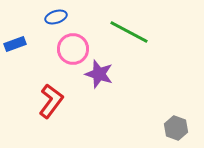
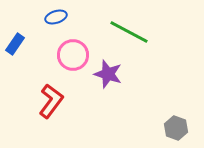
blue rectangle: rotated 35 degrees counterclockwise
pink circle: moved 6 px down
purple star: moved 9 px right
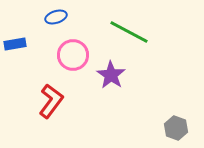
blue rectangle: rotated 45 degrees clockwise
purple star: moved 3 px right, 1 px down; rotated 16 degrees clockwise
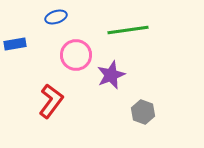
green line: moved 1 px left, 2 px up; rotated 36 degrees counterclockwise
pink circle: moved 3 px right
purple star: rotated 16 degrees clockwise
gray hexagon: moved 33 px left, 16 px up
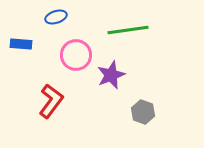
blue rectangle: moved 6 px right; rotated 15 degrees clockwise
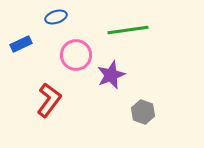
blue rectangle: rotated 30 degrees counterclockwise
red L-shape: moved 2 px left, 1 px up
